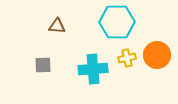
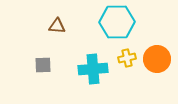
orange circle: moved 4 px down
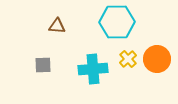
yellow cross: moved 1 px right, 1 px down; rotated 30 degrees counterclockwise
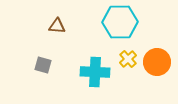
cyan hexagon: moved 3 px right
orange circle: moved 3 px down
gray square: rotated 18 degrees clockwise
cyan cross: moved 2 px right, 3 px down; rotated 8 degrees clockwise
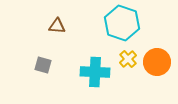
cyan hexagon: moved 2 px right, 1 px down; rotated 20 degrees clockwise
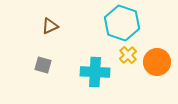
brown triangle: moved 7 px left; rotated 30 degrees counterclockwise
yellow cross: moved 4 px up
